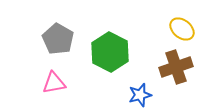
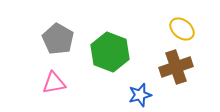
green hexagon: rotated 6 degrees counterclockwise
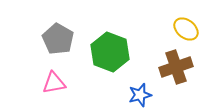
yellow ellipse: moved 4 px right
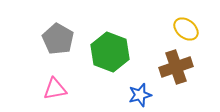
pink triangle: moved 1 px right, 6 px down
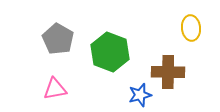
yellow ellipse: moved 5 px right, 1 px up; rotated 45 degrees clockwise
brown cross: moved 8 px left, 5 px down; rotated 20 degrees clockwise
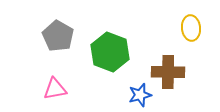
gray pentagon: moved 3 px up
